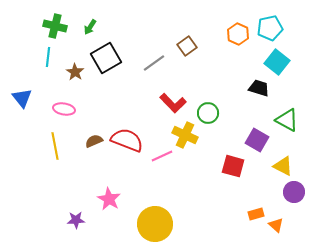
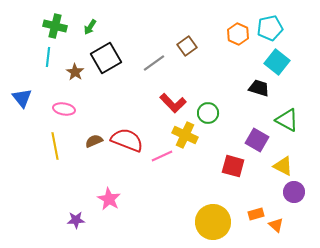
yellow circle: moved 58 px right, 2 px up
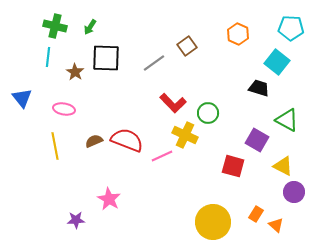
cyan pentagon: moved 21 px right; rotated 15 degrees clockwise
black square: rotated 32 degrees clockwise
orange rectangle: rotated 42 degrees counterclockwise
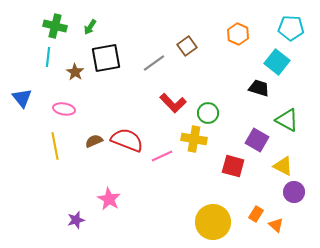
black square: rotated 12 degrees counterclockwise
yellow cross: moved 9 px right, 4 px down; rotated 15 degrees counterclockwise
purple star: rotated 12 degrees counterclockwise
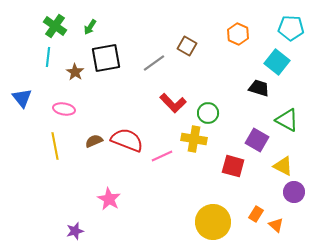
green cross: rotated 20 degrees clockwise
brown square: rotated 24 degrees counterclockwise
purple star: moved 1 px left, 11 px down
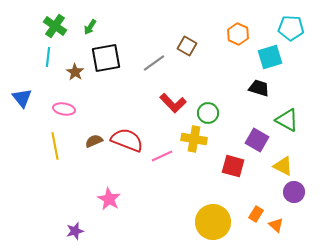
cyan square: moved 7 px left, 5 px up; rotated 35 degrees clockwise
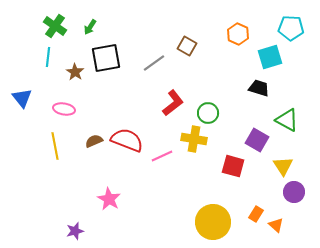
red L-shape: rotated 84 degrees counterclockwise
yellow triangle: rotated 30 degrees clockwise
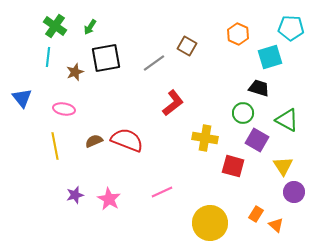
brown star: rotated 18 degrees clockwise
green circle: moved 35 px right
yellow cross: moved 11 px right, 1 px up
pink line: moved 36 px down
yellow circle: moved 3 px left, 1 px down
purple star: moved 36 px up
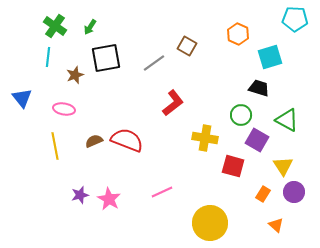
cyan pentagon: moved 4 px right, 9 px up
brown star: moved 3 px down
green circle: moved 2 px left, 2 px down
purple star: moved 5 px right
orange rectangle: moved 7 px right, 20 px up
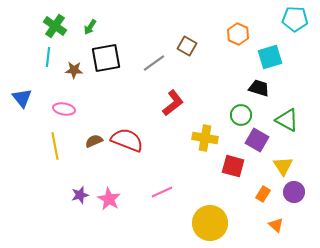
brown star: moved 1 px left, 5 px up; rotated 24 degrees clockwise
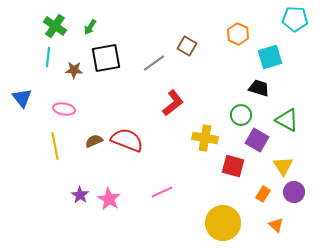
purple star: rotated 24 degrees counterclockwise
yellow circle: moved 13 px right
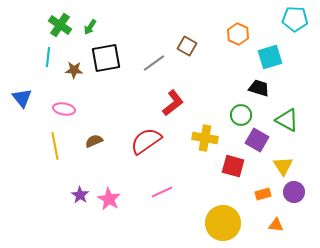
green cross: moved 5 px right, 1 px up
red semicircle: moved 19 px right, 1 px down; rotated 56 degrees counterclockwise
orange rectangle: rotated 42 degrees clockwise
orange triangle: rotated 35 degrees counterclockwise
